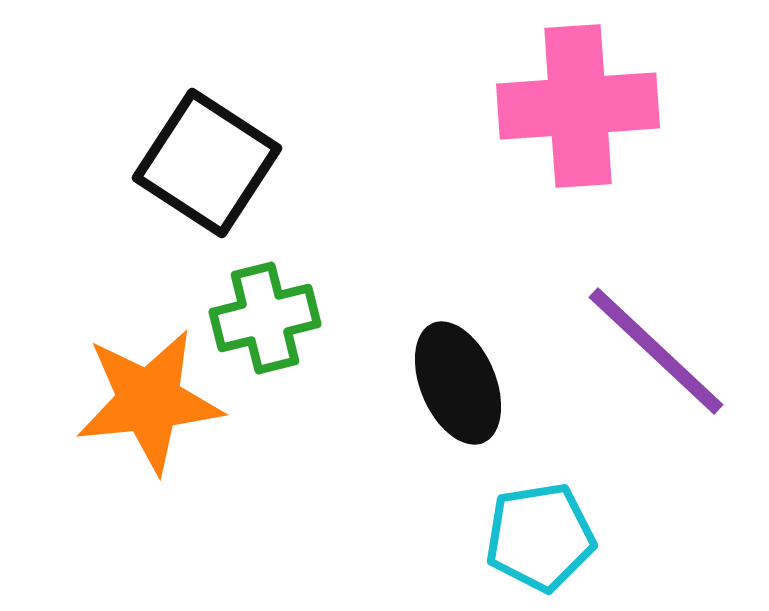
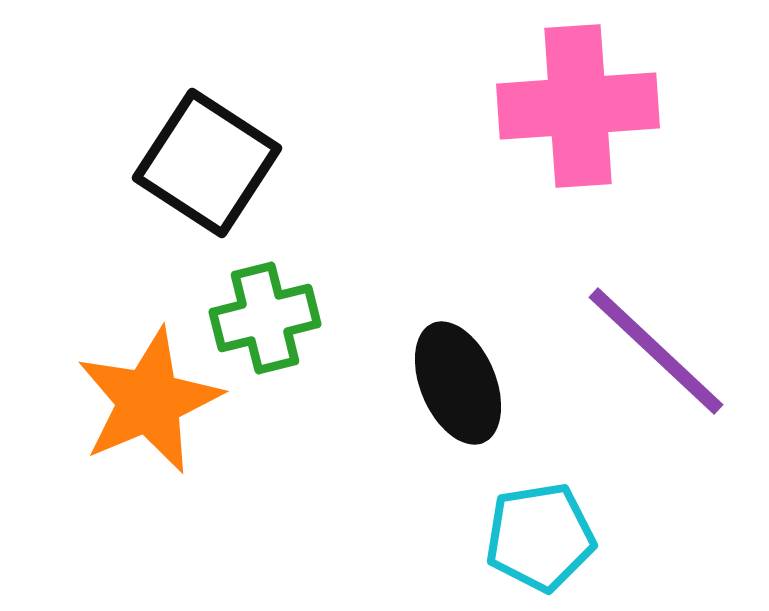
orange star: rotated 17 degrees counterclockwise
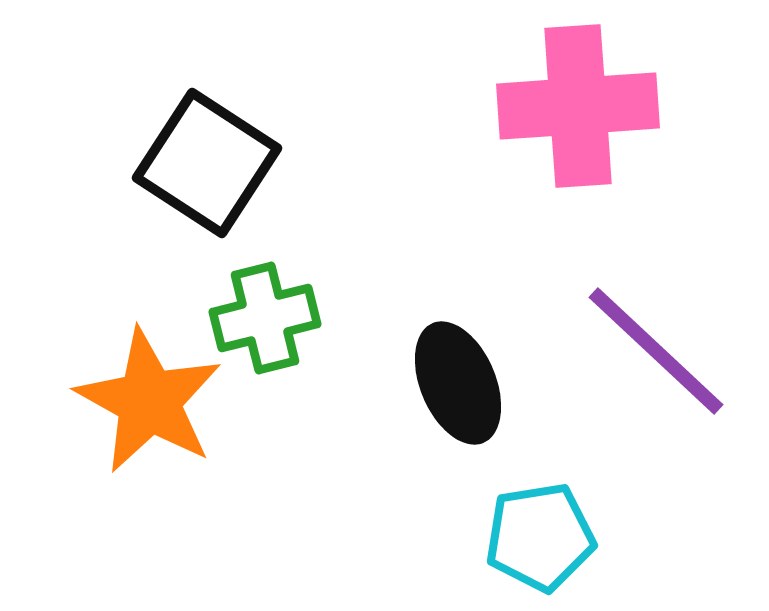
orange star: rotated 20 degrees counterclockwise
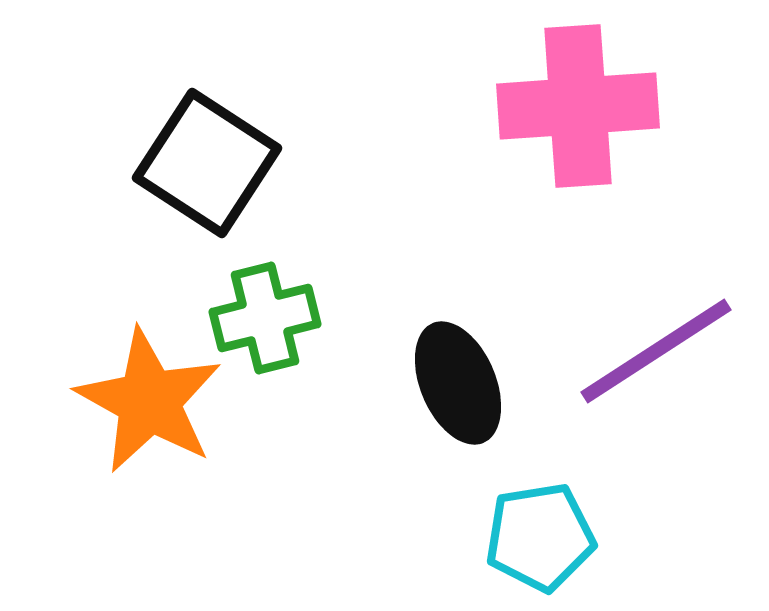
purple line: rotated 76 degrees counterclockwise
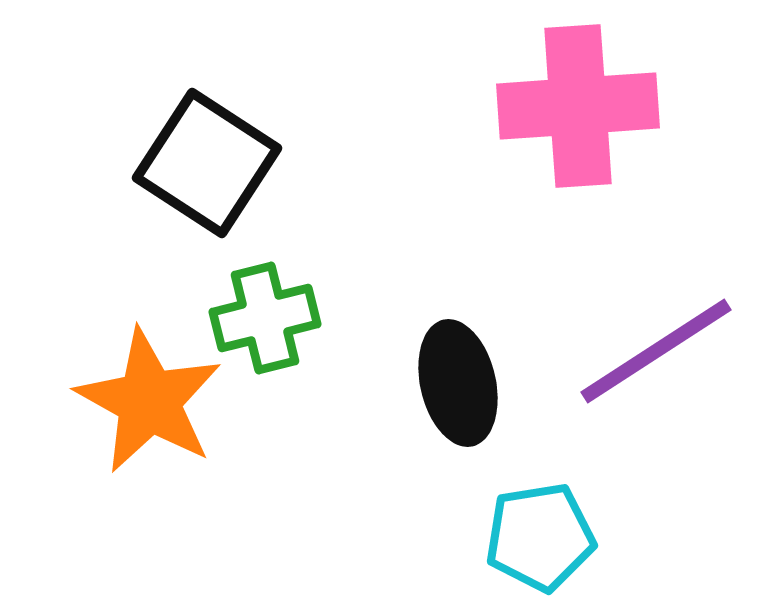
black ellipse: rotated 10 degrees clockwise
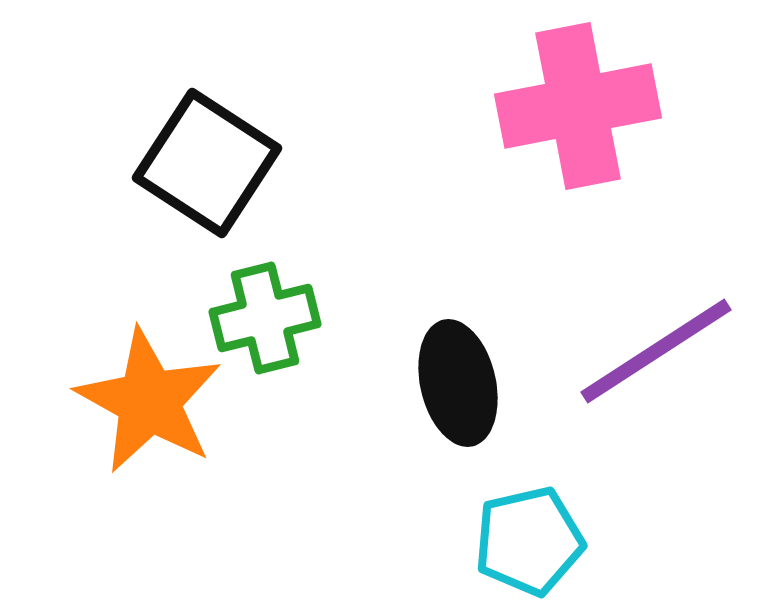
pink cross: rotated 7 degrees counterclockwise
cyan pentagon: moved 11 px left, 4 px down; rotated 4 degrees counterclockwise
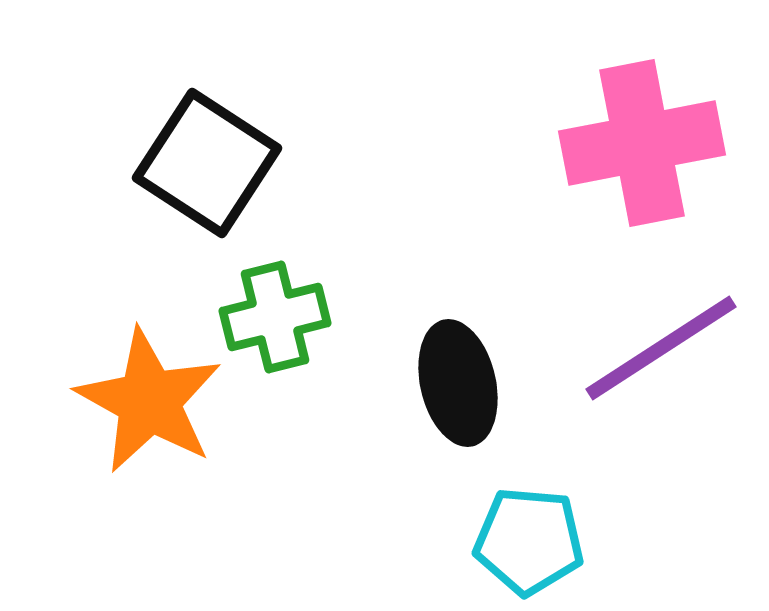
pink cross: moved 64 px right, 37 px down
green cross: moved 10 px right, 1 px up
purple line: moved 5 px right, 3 px up
cyan pentagon: rotated 18 degrees clockwise
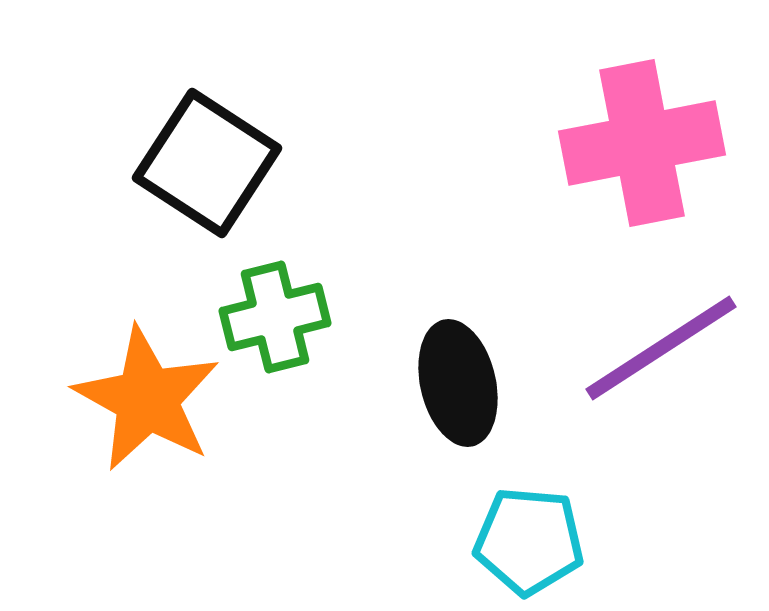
orange star: moved 2 px left, 2 px up
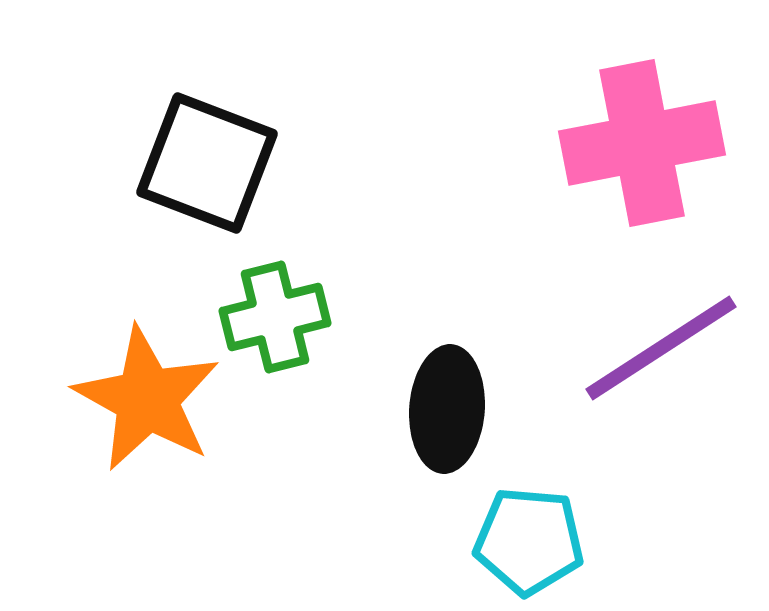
black square: rotated 12 degrees counterclockwise
black ellipse: moved 11 px left, 26 px down; rotated 17 degrees clockwise
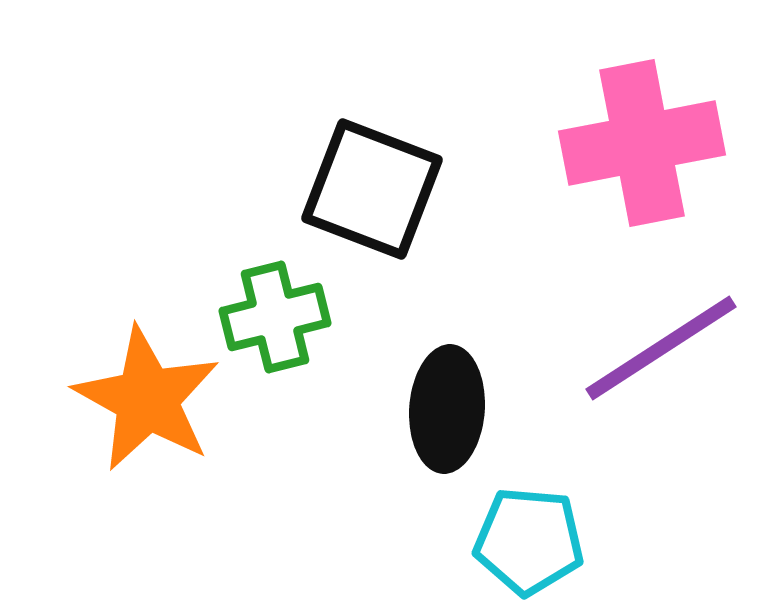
black square: moved 165 px right, 26 px down
